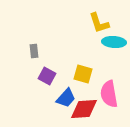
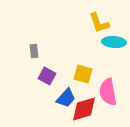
pink semicircle: moved 1 px left, 2 px up
red diamond: rotated 12 degrees counterclockwise
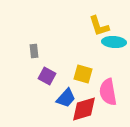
yellow L-shape: moved 3 px down
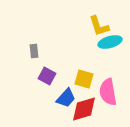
cyan ellipse: moved 4 px left; rotated 20 degrees counterclockwise
yellow square: moved 1 px right, 5 px down
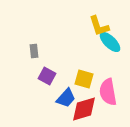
cyan ellipse: rotated 60 degrees clockwise
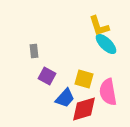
cyan ellipse: moved 4 px left, 2 px down
blue trapezoid: moved 1 px left
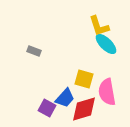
gray rectangle: rotated 64 degrees counterclockwise
purple square: moved 32 px down
pink semicircle: moved 1 px left
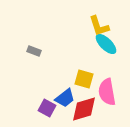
blue trapezoid: rotated 10 degrees clockwise
